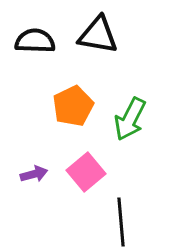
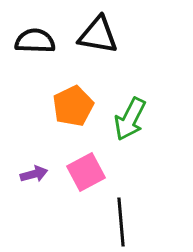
pink square: rotated 12 degrees clockwise
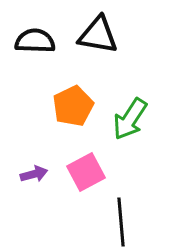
green arrow: rotated 6 degrees clockwise
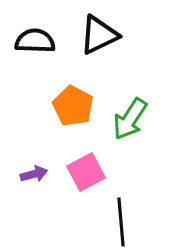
black triangle: moved 1 px right; rotated 36 degrees counterclockwise
orange pentagon: rotated 18 degrees counterclockwise
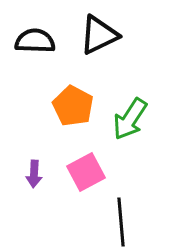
purple arrow: rotated 108 degrees clockwise
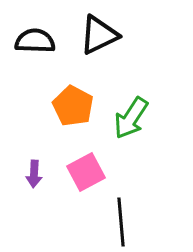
green arrow: moved 1 px right, 1 px up
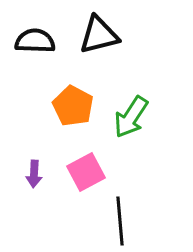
black triangle: rotated 12 degrees clockwise
green arrow: moved 1 px up
black line: moved 1 px left, 1 px up
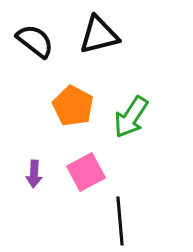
black semicircle: rotated 36 degrees clockwise
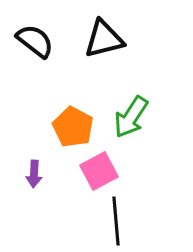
black triangle: moved 5 px right, 4 px down
orange pentagon: moved 21 px down
pink square: moved 13 px right, 1 px up
black line: moved 4 px left
